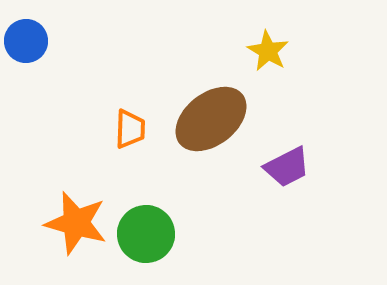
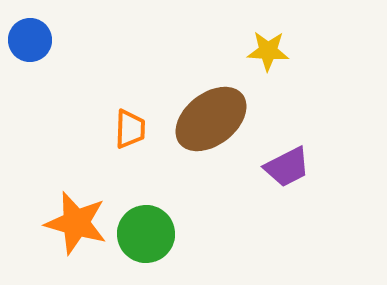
blue circle: moved 4 px right, 1 px up
yellow star: rotated 27 degrees counterclockwise
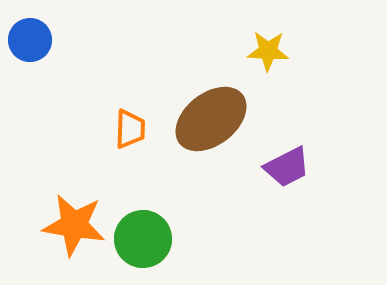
orange star: moved 2 px left, 2 px down; rotated 6 degrees counterclockwise
green circle: moved 3 px left, 5 px down
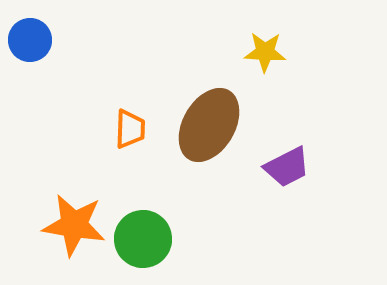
yellow star: moved 3 px left, 1 px down
brown ellipse: moved 2 px left, 6 px down; rotated 22 degrees counterclockwise
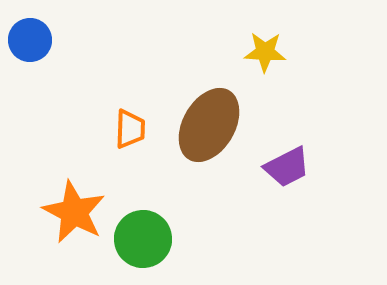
orange star: moved 13 px up; rotated 18 degrees clockwise
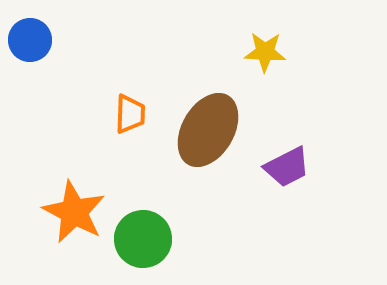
brown ellipse: moved 1 px left, 5 px down
orange trapezoid: moved 15 px up
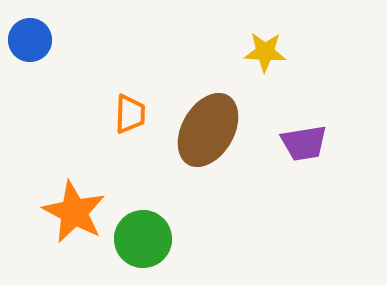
purple trapezoid: moved 17 px right, 24 px up; rotated 18 degrees clockwise
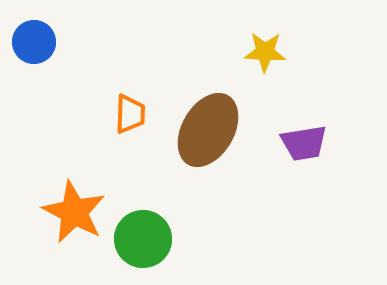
blue circle: moved 4 px right, 2 px down
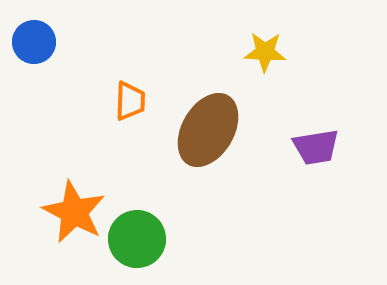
orange trapezoid: moved 13 px up
purple trapezoid: moved 12 px right, 4 px down
green circle: moved 6 px left
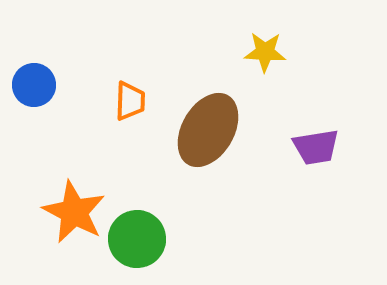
blue circle: moved 43 px down
